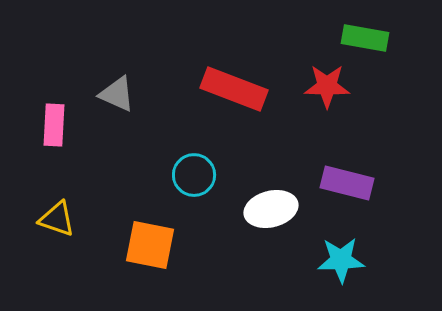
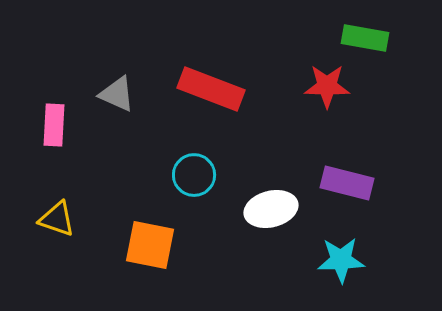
red rectangle: moved 23 px left
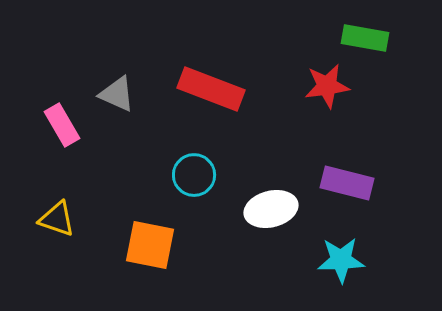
red star: rotated 9 degrees counterclockwise
pink rectangle: moved 8 px right; rotated 33 degrees counterclockwise
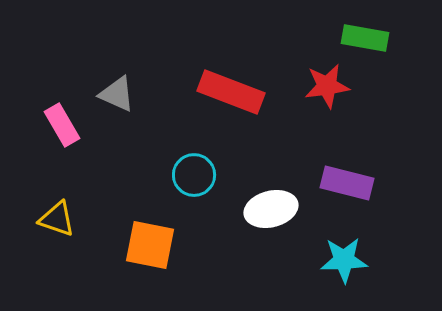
red rectangle: moved 20 px right, 3 px down
cyan star: moved 3 px right
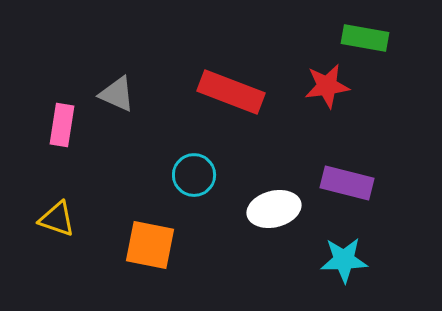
pink rectangle: rotated 39 degrees clockwise
white ellipse: moved 3 px right
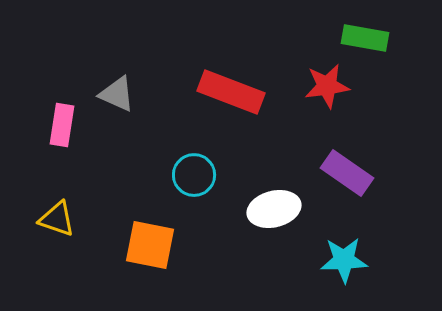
purple rectangle: moved 10 px up; rotated 21 degrees clockwise
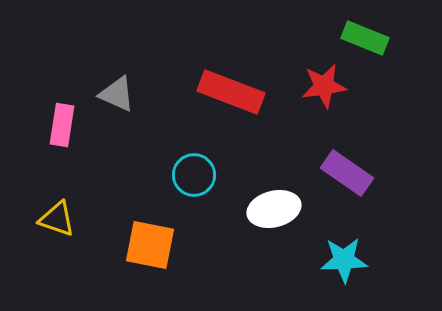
green rectangle: rotated 12 degrees clockwise
red star: moved 3 px left
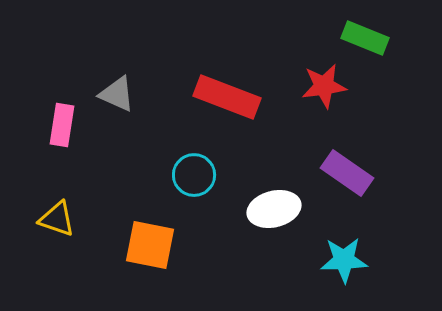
red rectangle: moved 4 px left, 5 px down
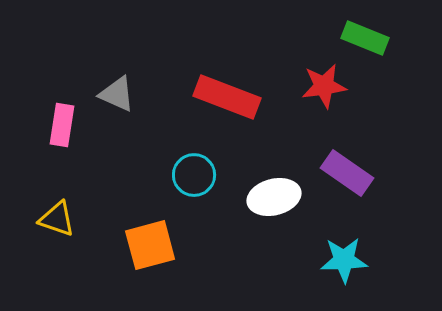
white ellipse: moved 12 px up
orange square: rotated 26 degrees counterclockwise
